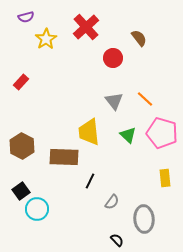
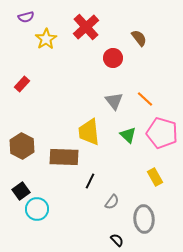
red rectangle: moved 1 px right, 2 px down
yellow rectangle: moved 10 px left, 1 px up; rotated 24 degrees counterclockwise
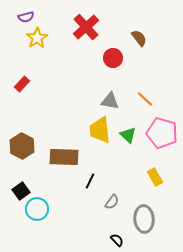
yellow star: moved 9 px left, 1 px up
gray triangle: moved 4 px left; rotated 42 degrees counterclockwise
yellow trapezoid: moved 11 px right, 2 px up
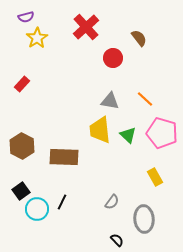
black line: moved 28 px left, 21 px down
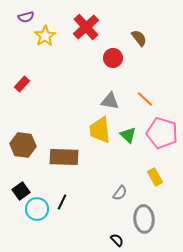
yellow star: moved 8 px right, 2 px up
brown hexagon: moved 1 px right, 1 px up; rotated 20 degrees counterclockwise
gray semicircle: moved 8 px right, 9 px up
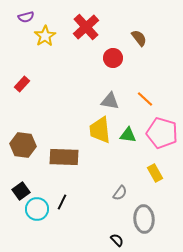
green triangle: rotated 36 degrees counterclockwise
yellow rectangle: moved 4 px up
